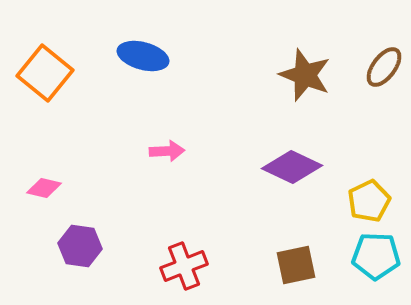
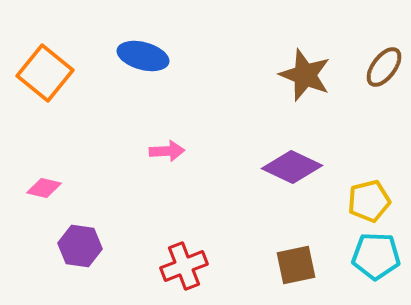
yellow pentagon: rotated 12 degrees clockwise
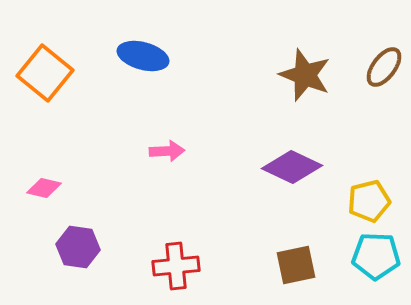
purple hexagon: moved 2 px left, 1 px down
red cross: moved 8 px left; rotated 15 degrees clockwise
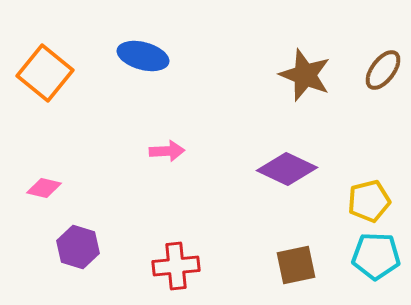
brown ellipse: moved 1 px left, 3 px down
purple diamond: moved 5 px left, 2 px down
purple hexagon: rotated 9 degrees clockwise
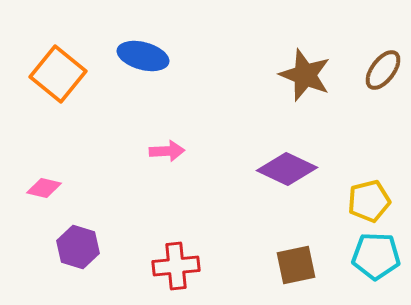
orange square: moved 13 px right, 1 px down
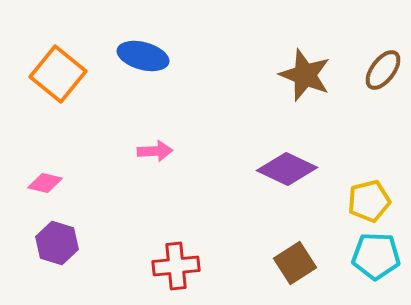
pink arrow: moved 12 px left
pink diamond: moved 1 px right, 5 px up
purple hexagon: moved 21 px left, 4 px up
brown square: moved 1 px left, 2 px up; rotated 21 degrees counterclockwise
